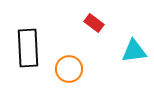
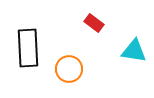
cyan triangle: rotated 16 degrees clockwise
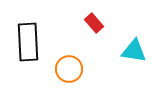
red rectangle: rotated 12 degrees clockwise
black rectangle: moved 6 px up
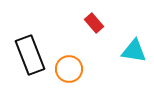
black rectangle: moved 2 px right, 13 px down; rotated 18 degrees counterclockwise
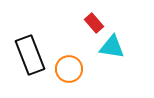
cyan triangle: moved 22 px left, 4 px up
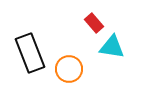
black rectangle: moved 2 px up
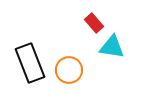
black rectangle: moved 10 px down
orange circle: moved 1 px down
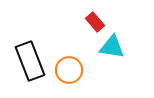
red rectangle: moved 1 px right, 1 px up
black rectangle: moved 2 px up
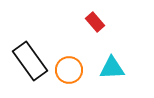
cyan triangle: moved 21 px down; rotated 12 degrees counterclockwise
black rectangle: rotated 15 degrees counterclockwise
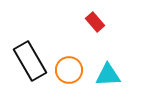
black rectangle: rotated 6 degrees clockwise
cyan triangle: moved 4 px left, 7 px down
